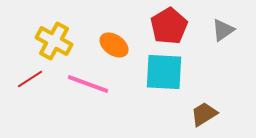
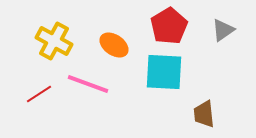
red line: moved 9 px right, 15 px down
brown trapezoid: rotated 64 degrees counterclockwise
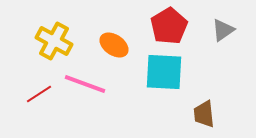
pink line: moved 3 px left
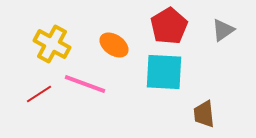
yellow cross: moved 2 px left, 3 px down
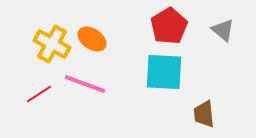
gray triangle: rotated 45 degrees counterclockwise
orange ellipse: moved 22 px left, 6 px up
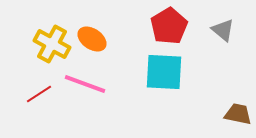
brown trapezoid: moved 34 px right; rotated 108 degrees clockwise
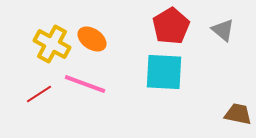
red pentagon: moved 2 px right
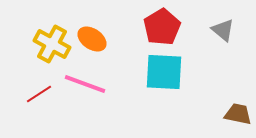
red pentagon: moved 9 px left, 1 px down
